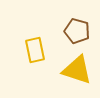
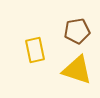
brown pentagon: rotated 25 degrees counterclockwise
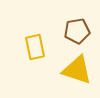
yellow rectangle: moved 3 px up
